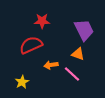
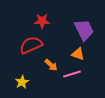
orange arrow: rotated 128 degrees counterclockwise
pink line: rotated 60 degrees counterclockwise
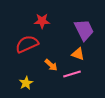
red semicircle: moved 4 px left, 1 px up
yellow star: moved 4 px right, 1 px down
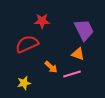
orange arrow: moved 2 px down
yellow star: moved 2 px left; rotated 16 degrees clockwise
